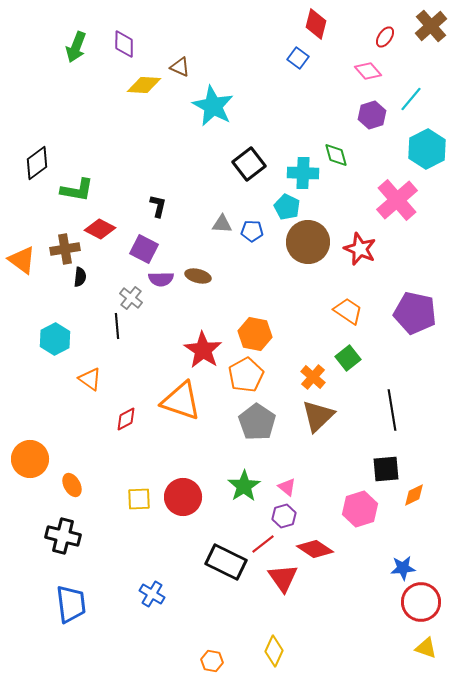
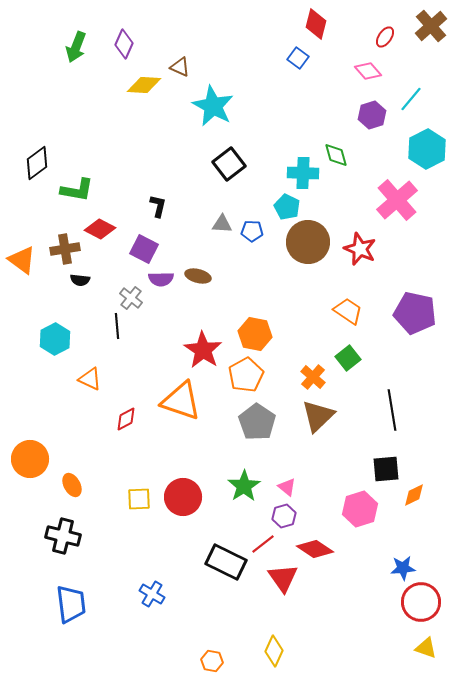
purple diamond at (124, 44): rotated 24 degrees clockwise
black square at (249, 164): moved 20 px left
black semicircle at (80, 277): moved 3 px down; rotated 90 degrees clockwise
orange triangle at (90, 379): rotated 10 degrees counterclockwise
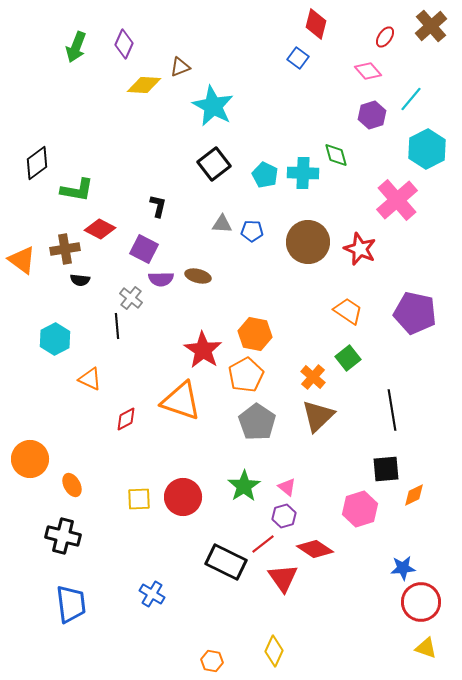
brown triangle at (180, 67): rotated 45 degrees counterclockwise
black square at (229, 164): moved 15 px left
cyan pentagon at (287, 207): moved 22 px left, 32 px up
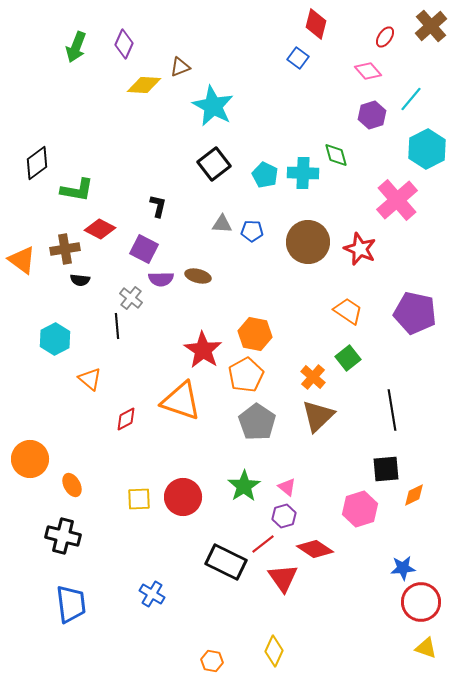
orange triangle at (90, 379): rotated 15 degrees clockwise
